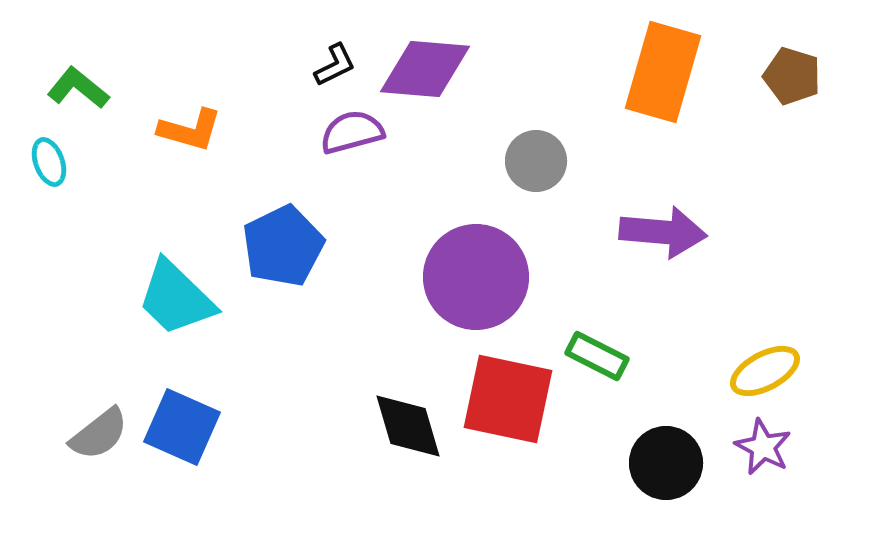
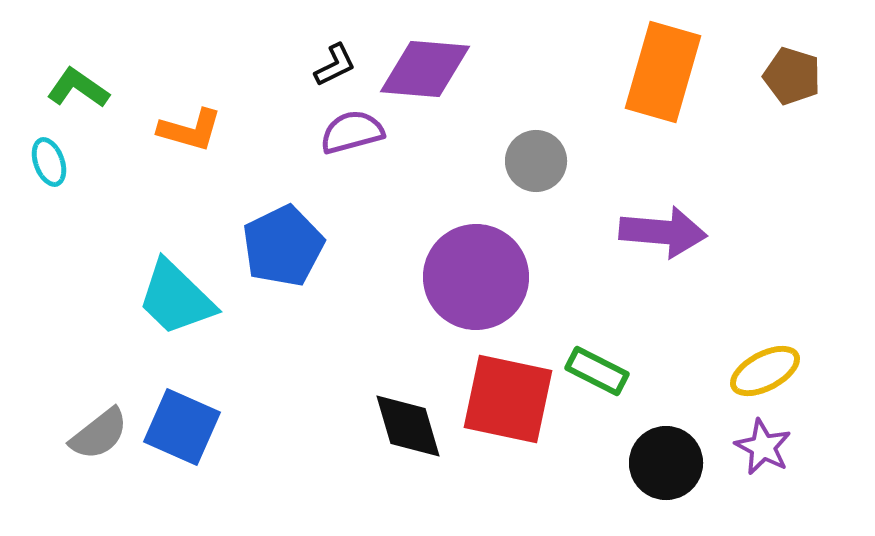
green L-shape: rotated 4 degrees counterclockwise
green rectangle: moved 15 px down
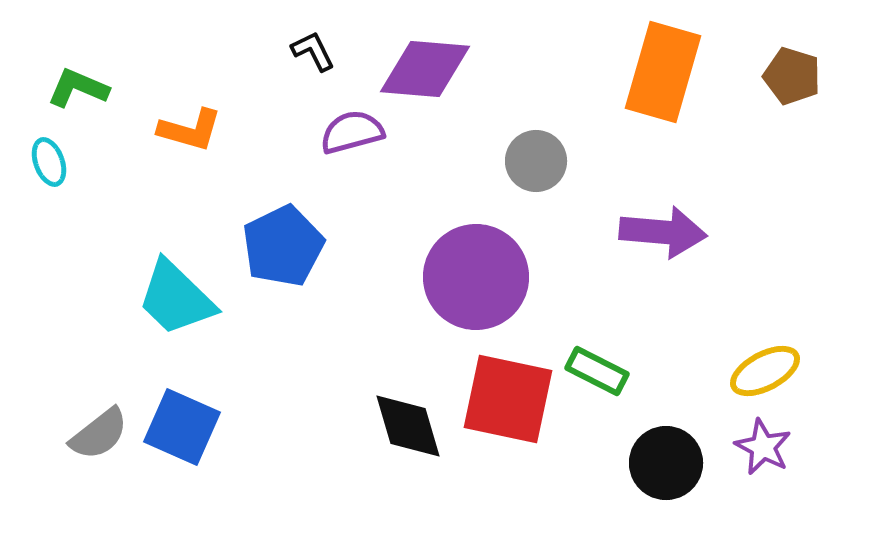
black L-shape: moved 22 px left, 14 px up; rotated 90 degrees counterclockwise
green L-shape: rotated 12 degrees counterclockwise
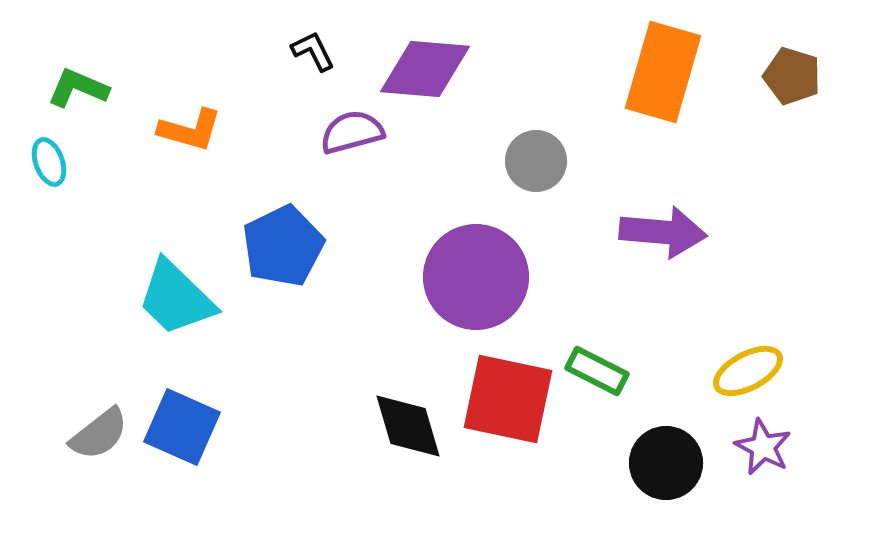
yellow ellipse: moved 17 px left
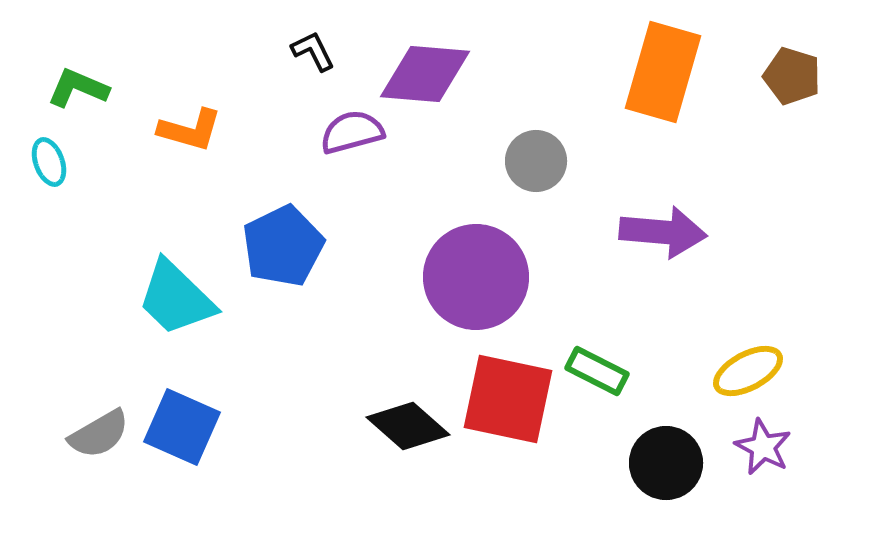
purple diamond: moved 5 px down
black diamond: rotated 32 degrees counterclockwise
gray semicircle: rotated 8 degrees clockwise
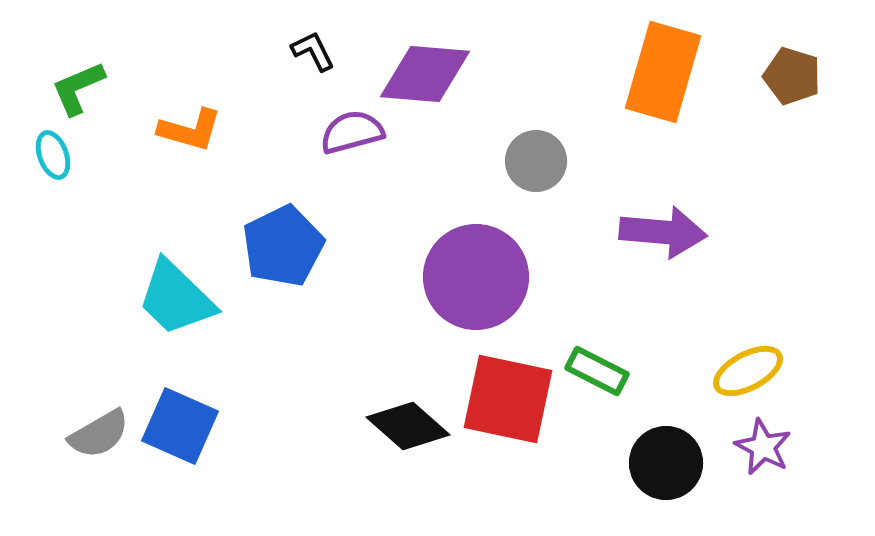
green L-shape: rotated 46 degrees counterclockwise
cyan ellipse: moved 4 px right, 7 px up
blue square: moved 2 px left, 1 px up
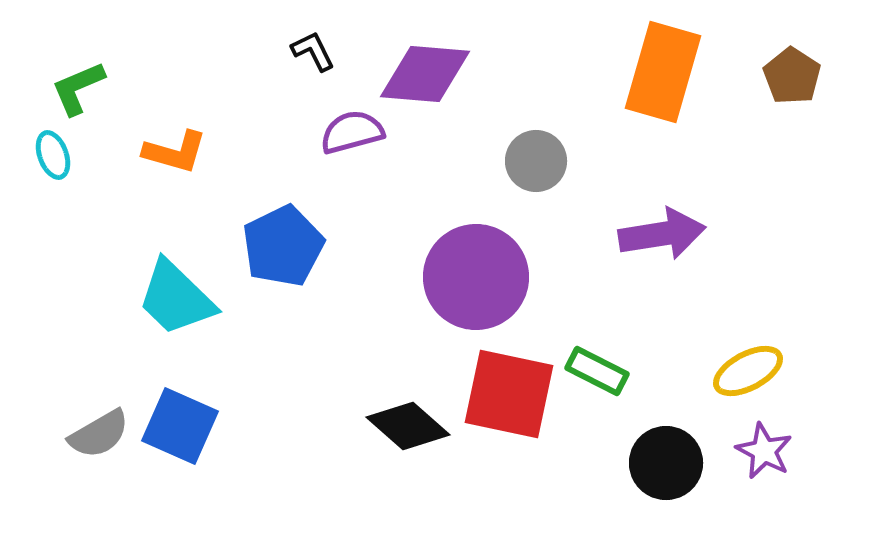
brown pentagon: rotated 16 degrees clockwise
orange L-shape: moved 15 px left, 22 px down
purple arrow: moved 1 px left, 2 px down; rotated 14 degrees counterclockwise
red square: moved 1 px right, 5 px up
purple star: moved 1 px right, 4 px down
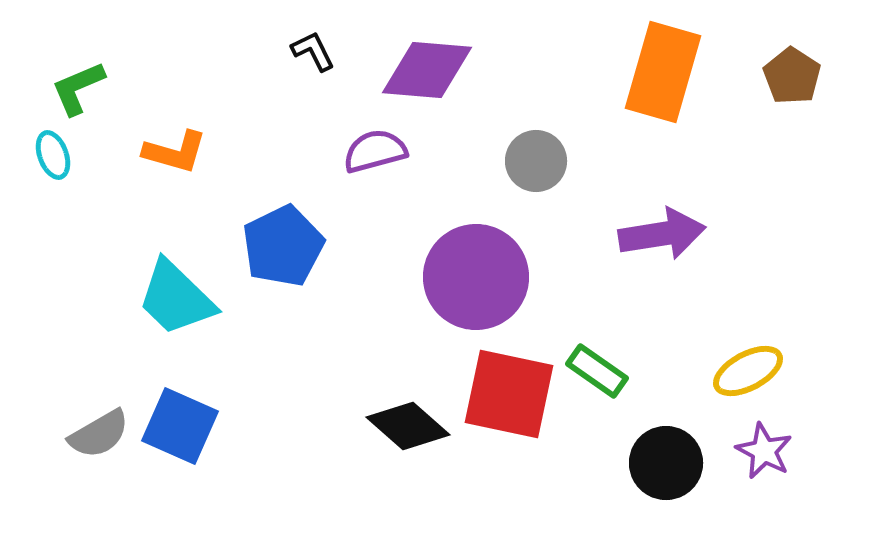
purple diamond: moved 2 px right, 4 px up
purple semicircle: moved 23 px right, 19 px down
green rectangle: rotated 8 degrees clockwise
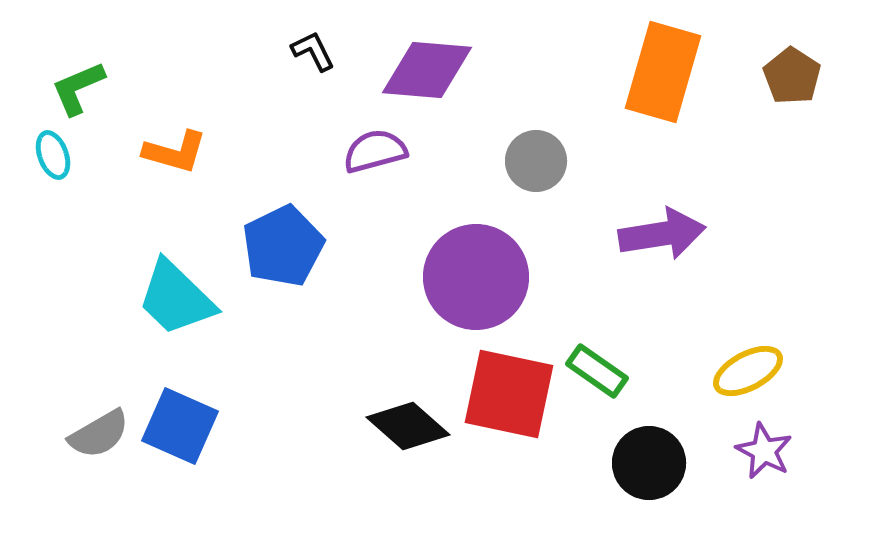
black circle: moved 17 px left
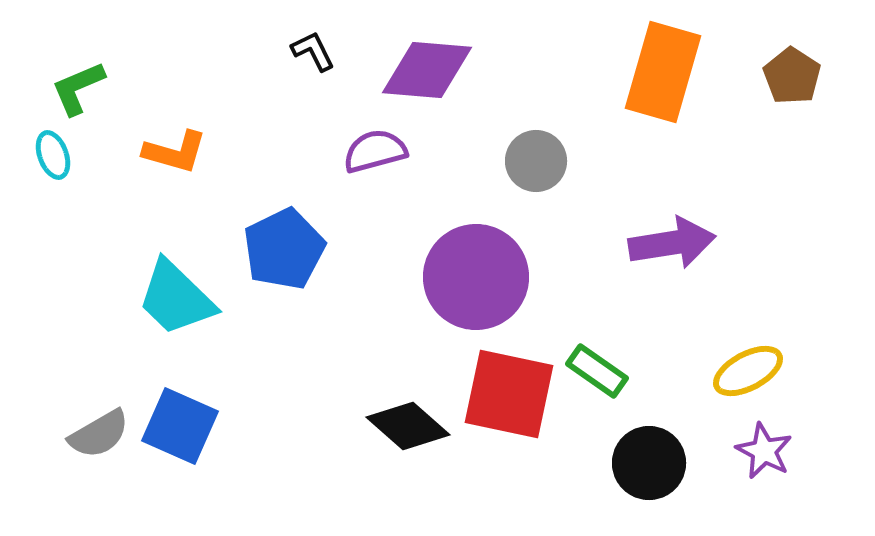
purple arrow: moved 10 px right, 9 px down
blue pentagon: moved 1 px right, 3 px down
